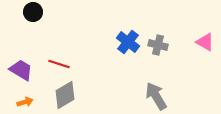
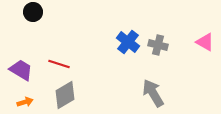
gray arrow: moved 3 px left, 3 px up
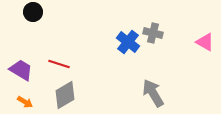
gray cross: moved 5 px left, 12 px up
orange arrow: rotated 49 degrees clockwise
